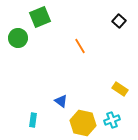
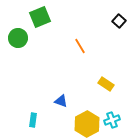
yellow rectangle: moved 14 px left, 5 px up
blue triangle: rotated 16 degrees counterclockwise
yellow hexagon: moved 4 px right, 1 px down; rotated 20 degrees clockwise
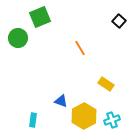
orange line: moved 2 px down
yellow hexagon: moved 3 px left, 8 px up
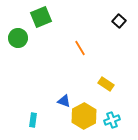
green square: moved 1 px right
blue triangle: moved 3 px right
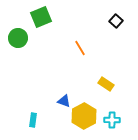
black square: moved 3 px left
cyan cross: rotated 21 degrees clockwise
